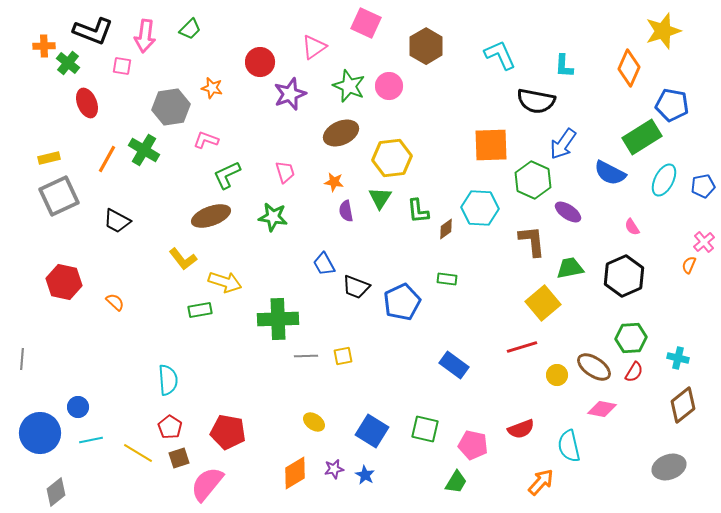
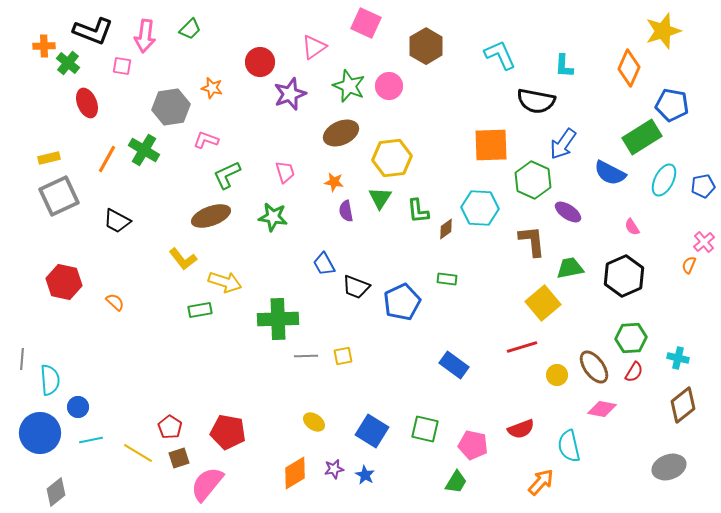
brown ellipse at (594, 367): rotated 20 degrees clockwise
cyan semicircle at (168, 380): moved 118 px left
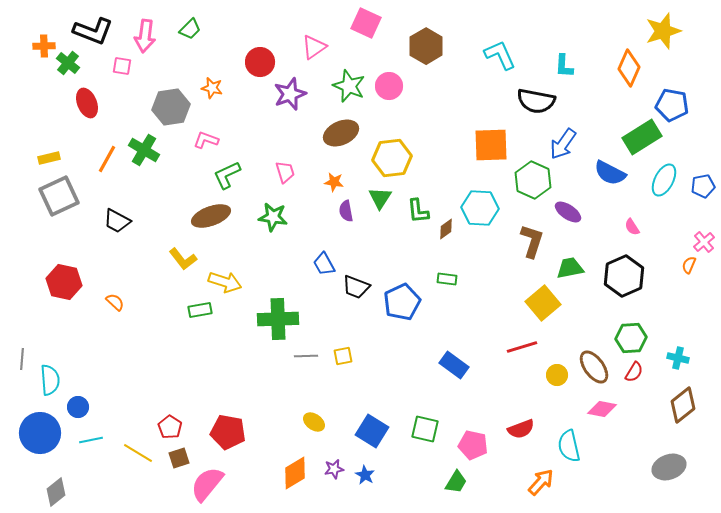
brown L-shape at (532, 241): rotated 24 degrees clockwise
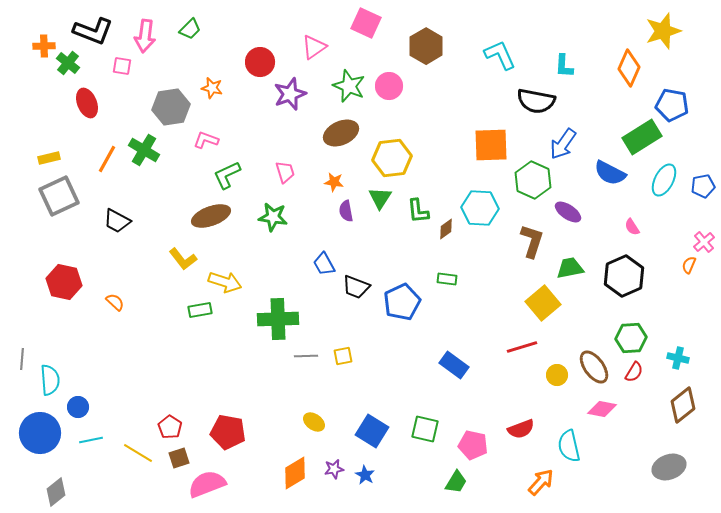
pink semicircle at (207, 484): rotated 30 degrees clockwise
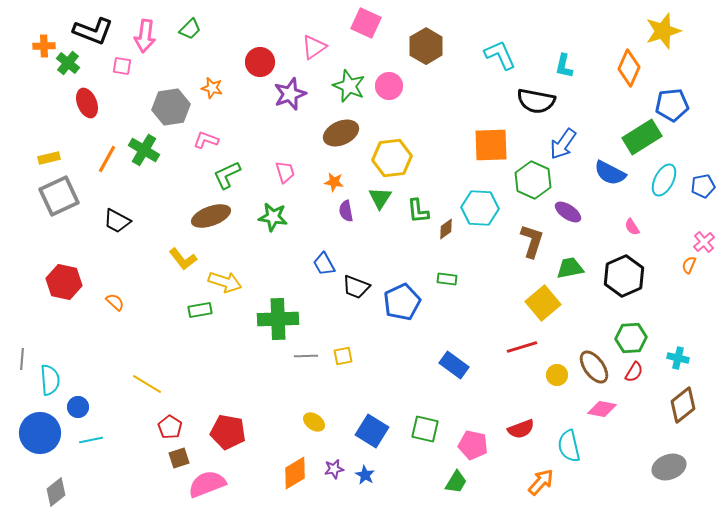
cyan L-shape at (564, 66): rotated 10 degrees clockwise
blue pentagon at (672, 105): rotated 16 degrees counterclockwise
yellow line at (138, 453): moved 9 px right, 69 px up
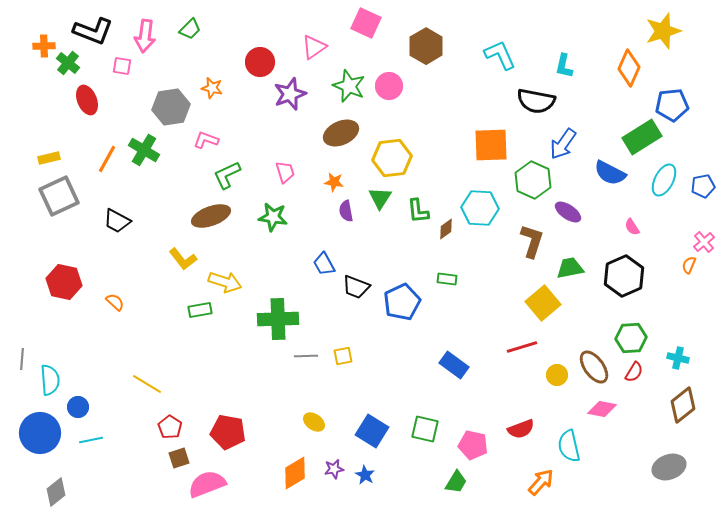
red ellipse at (87, 103): moved 3 px up
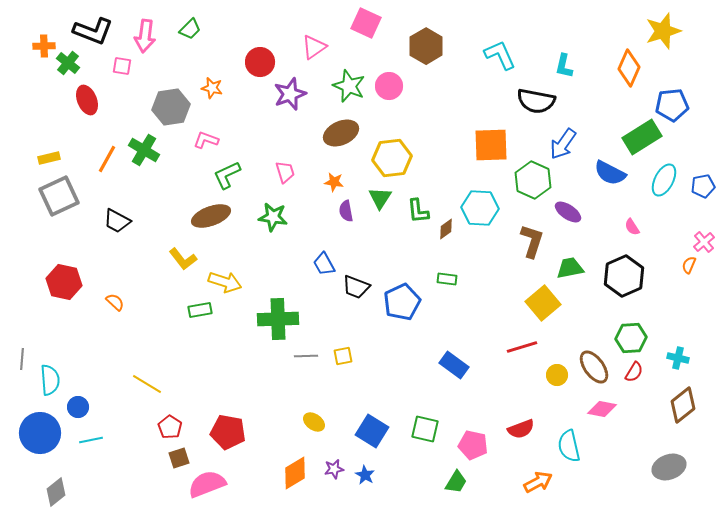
orange arrow at (541, 482): moved 3 px left; rotated 20 degrees clockwise
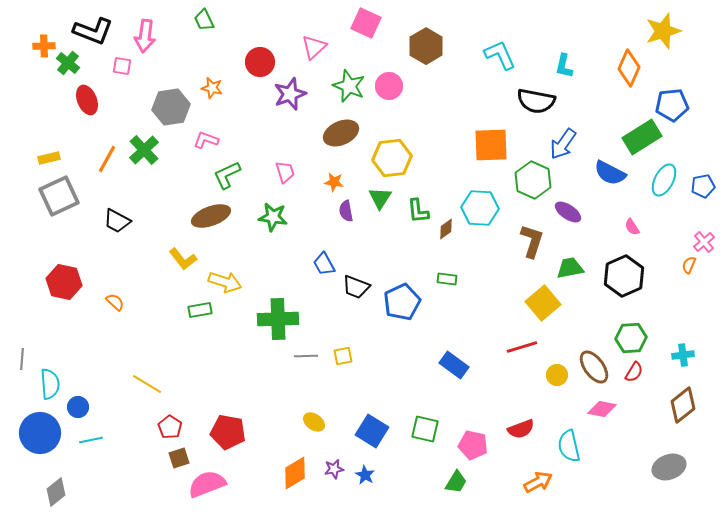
green trapezoid at (190, 29): moved 14 px right, 9 px up; rotated 110 degrees clockwise
pink triangle at (314, 47): rotated 8 degrees counterclockwise
green cross at (144, 150): rotated 16 degrees clockwise
cyan cross at (678, 358): moved 5 px right, 3 px up; rotated 20 degrees counterclockwise
cyan semicircle at (50, 380): moved 4 px down
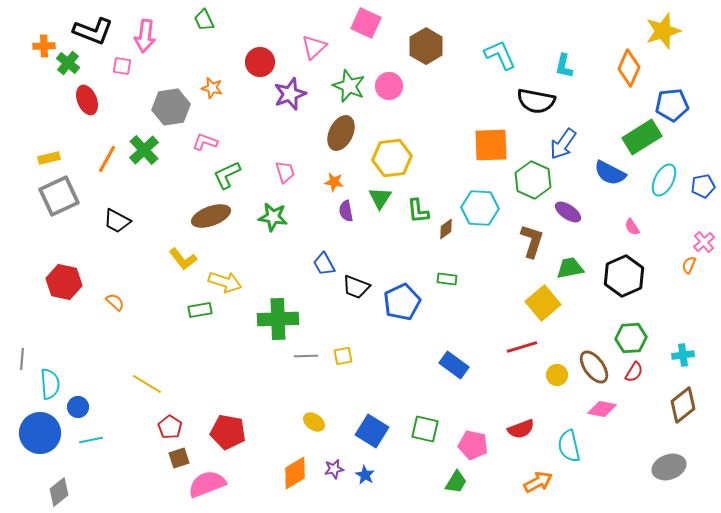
brown ellipse at (341, 133): rotated 40 degrees counterclockwise
pink L-shape at (206, 140): moved 1 px left, 2 px down
gray diamond at (56, 492): moved 3 px right
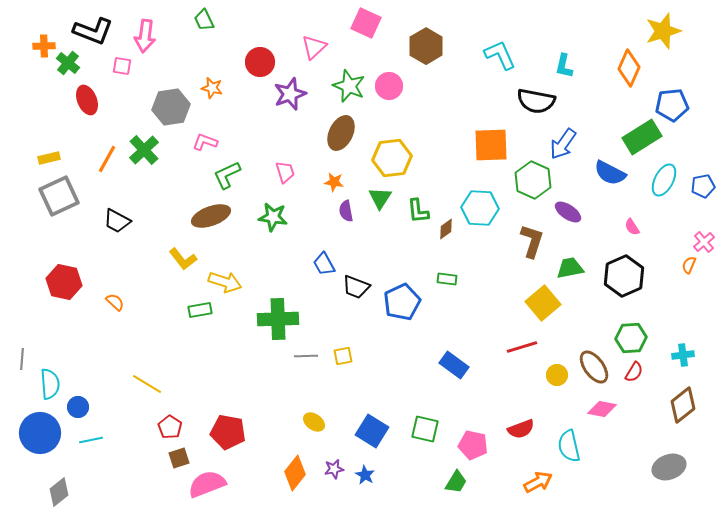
orange diamond at (295, 473): rotated 20 degrees counterclockwise
